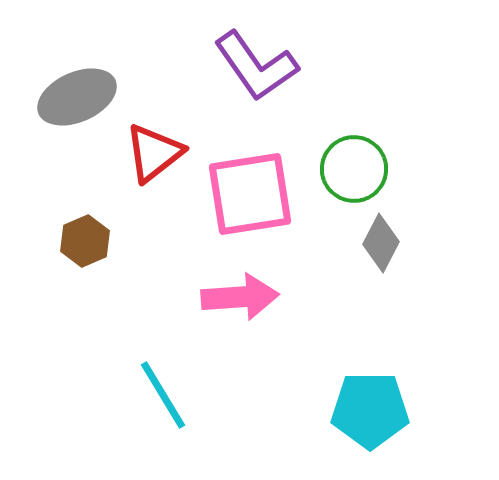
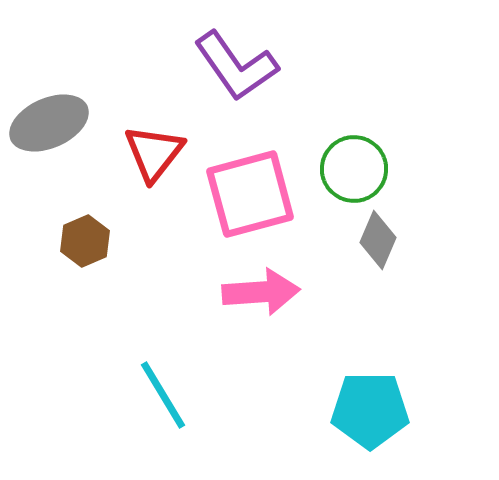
purple L-shape: moved 20 px left
gray ellipse: moved 28 px left, 26 px down
red triangle: rotated 14 degrees counterclockwise
pink square: rotated 6 degrees counterclockwise
gray diamond: moved 3 px left, 3 px up; rotated 4 degrees counterclockwise
pink arrow: moved 21 px right, 5 px up
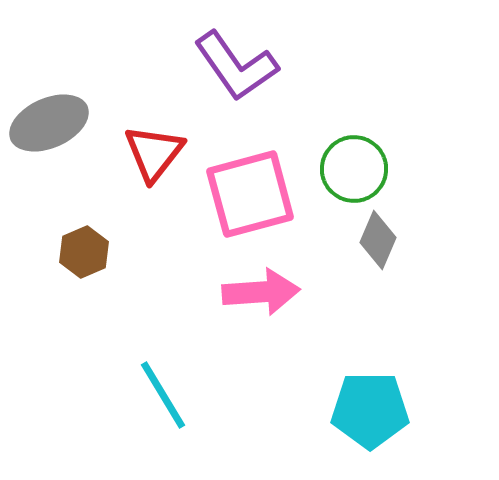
brown hexagon: moved 1 px left, 11 px down
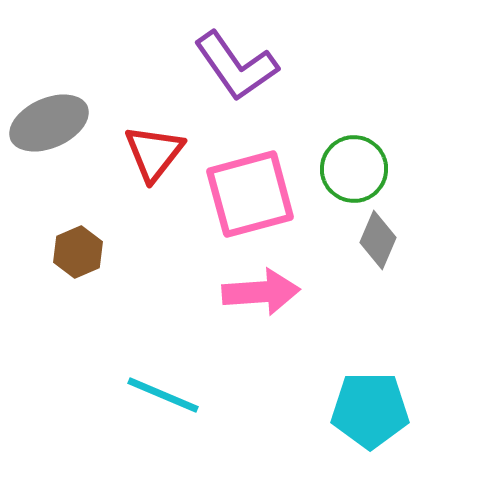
brown hexagon: moved 6 px left
cyan line: rotated 36 degrees counterclockwise
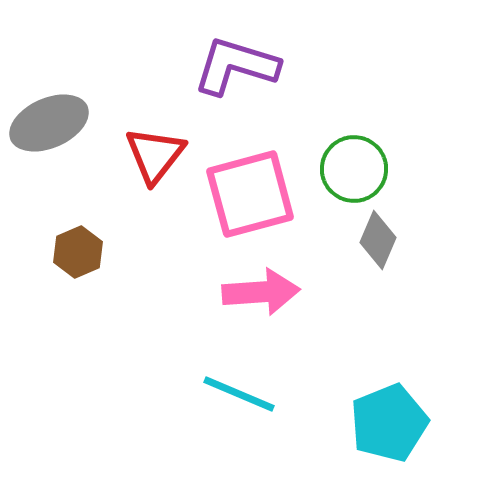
purple L-shape: rotated 142 degrees clockwise
red triangle: moved 1 px right, 2 px down
cyan line: moved 76 px right, 1 px up
cyan pentagon: moved 19 px right, 13 px down; rotated 22 degrees counterclockwise
